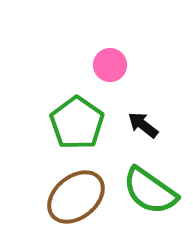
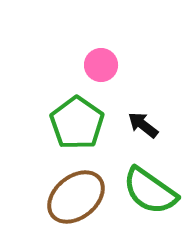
pink circle: moved 9 px left
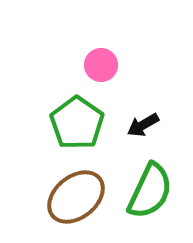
black arrow: rotated 68 degrees counterclockwise
green semicircle: rotated 100 degrees counterclockwise
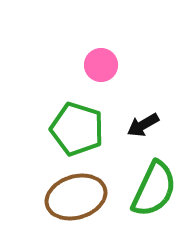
green pentagon: moved 6 px down; rotated 18 degrees counterclockwise
green semicircle: moved 4 px right, 2 px up
brown ellipse: rotated 22 degrees clockwise
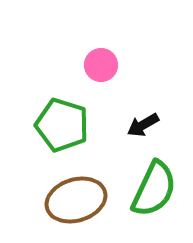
green pentagon: moved 15 px left, 4 px up
brown ellipse: moved 3 px down
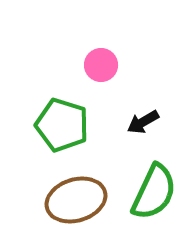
black arrow: moved 3 px up
green semicircle: moved 3 px down
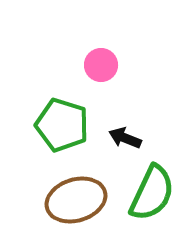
black arrow: moved 18 px left, 16 px down; rotated 52 degrees clockwise
green semicircle: moved 2 px left, 1 px down
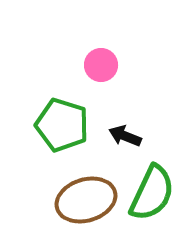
black arrow: moved 2 px up
brown ellipse: moved 10 px right
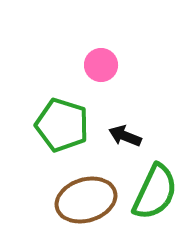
green semicircle: moved 3 px right, 1 px up
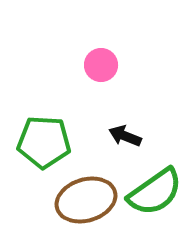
green pentagon: moved 18 px left, 17 px down; rotated 14 degrees counterclockwise
green semicircle: rotated 30 degrees clockwise
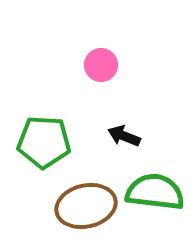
black arrow: moved 1 px left
green semicircle: rotated 138 degrees counterclockwise
brown ellipse: moved 6 px down; rotated 4 degrees clockwise
